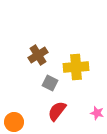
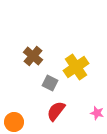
brown cross: moved 5 px left, 1 px down; rotated 18 degrees counterclockwise
yellow cross: rotated 30 degrees counterclockwise
red semicircle: moved 1 px left
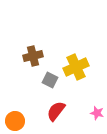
brown cross: rotated 36 degrees clockwise
yellow cross: rotated 10 degrees clockwise
gray square: moved 3 px up
orange circle: moved 1 px right, 1 px up
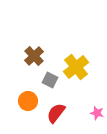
brown cross: moved 1 px right; rotated 30 degrees counterclockwise
yellow cross: rotated 15 degrees counterclockwise
red semicircle: moved 2 px down
orange circle: moved 13 px right, 20 px up
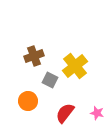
brown cross: rotated 24 degrees clockwise
yellow cross: moved 1 px left, 1 px up
red semicircle: moved 9 px right
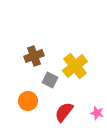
red semicircle: moved 1 px left, 1 px up
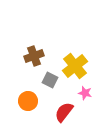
pink star: moved 12 px left, 20 px up
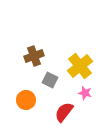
yellow cross: moved 5 px right
orange circle: moved 2 px left, 1 px up
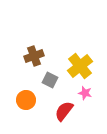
red semicircle: moved 1 px up
